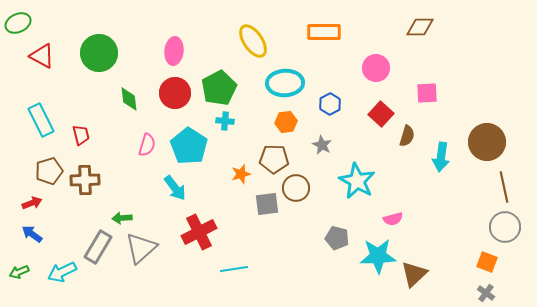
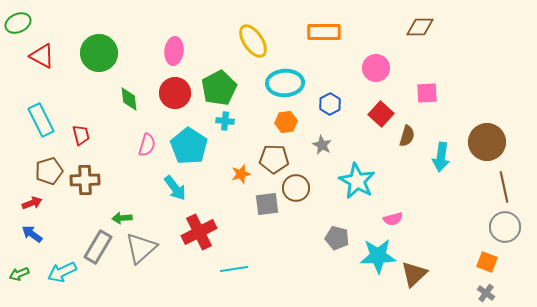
green arrow at (19, 272): moved 2 px down
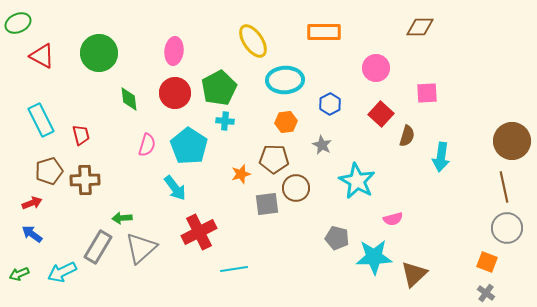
cyan ellipse at (285, 83): moved 3 px up
brown circle at (487, 142): moved 25 px right, 1 px up
gray circle at (505, 227): moved 2 px right, 1 px down
cyan star at (378, 256): moved 4 px left, 1 px down
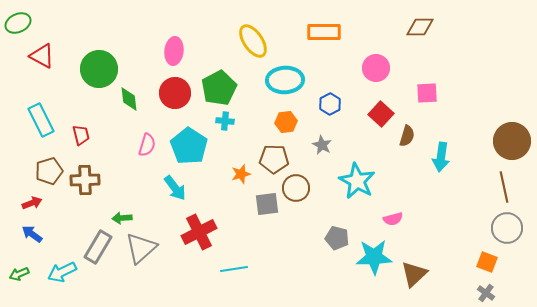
green circle at (99, 53): moved 16 px down
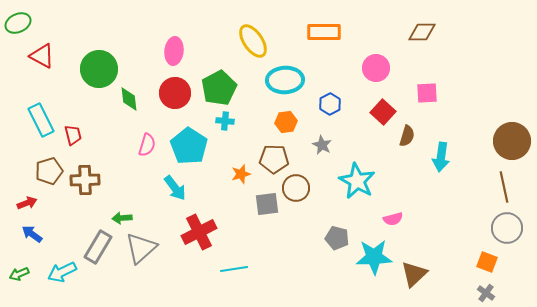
brown diamond at (420, 27): moved 2 px right, 5 px down
red square at (381, 114): moved 2 px right, 2 px up
red trapezoid at (81, 135): moved 8 px left
red arrow at (32, 203): moved 5 px left
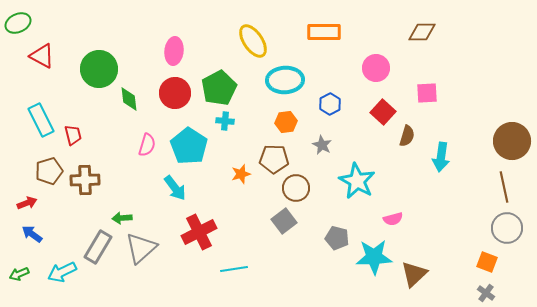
gray square at (267, 204): moved 17 px right, 17 px down; rotated 30 degrees counterclockwise
